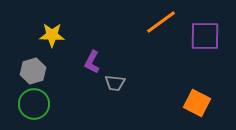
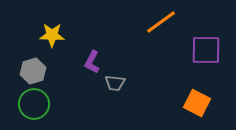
purple square: moved 1 px right, 14 px down
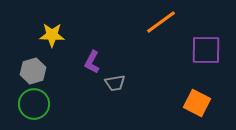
gray trapezoid: rotated 15 degrees counterclockwise
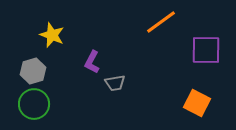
yellow star: rotated 20 degrees clockwise
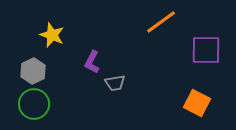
gray hexagon: rotated 10 degrees counterclockwise
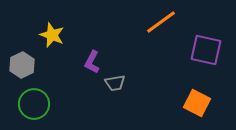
purple square: rotated 12 degrees clockwise
gray hexagon: moved 11 px left, 6 px up
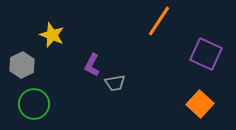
orange line: moved 2 px left, 1 px up; rotated 20 degrees counterclockwise
purple square: moved 4 px down; rotated 12 degrees clockwise
purple L-shape: moved 3 px down
orange square: moved 3 px right, 1 px down; rotated 16 degrees clockwise
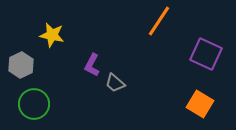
yellow star: rotated 10 degrees counterclockwise
gray hexagon: moved 1 px left
gray trapezoid: rotated 50 degrees clockwise
orange square: rotated 12 degrees counterclockwise
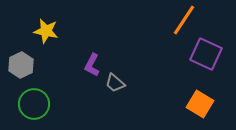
orange line: moved 25 px right, 1 px up
yellow star: moved 6 px left, 4 px up
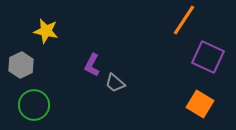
purple square: moved 2 px right, 3 px down
green circle: moved 1 px down
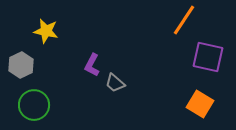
purple square: rotated 12 degrees counterclockwise
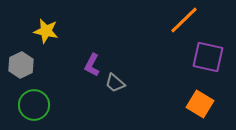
orange line: rotated 12 degrees clockwise
